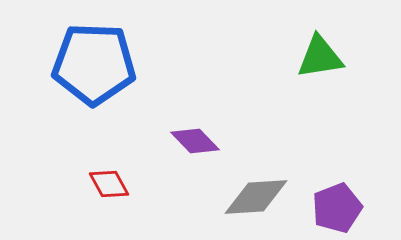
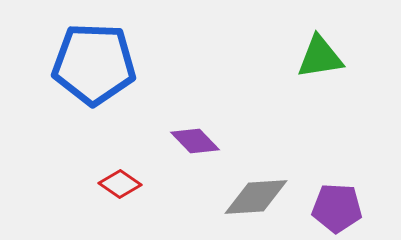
red diamond: moved 11 px right; rotated 27 degrees counterclockwise
purple pentagon: rotated 24 degrees clockwise
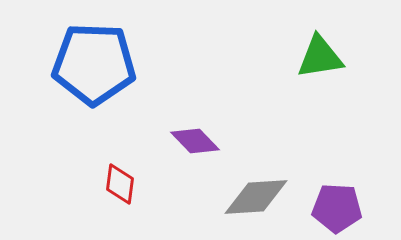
red diamond: rotated 63 degrees clockwise
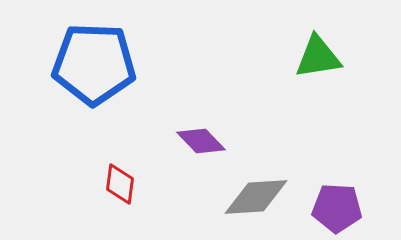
green triangle: moved 2 px left
purple diamond: moved 6 px right
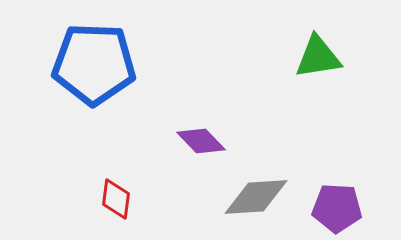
red diamond: moved 4 px left, 15 px down
